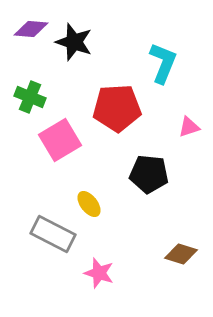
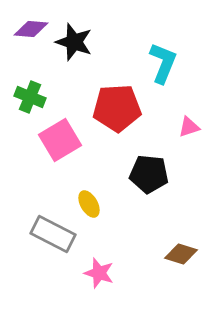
yellow ellipse: rotated 8 degrees clockwise
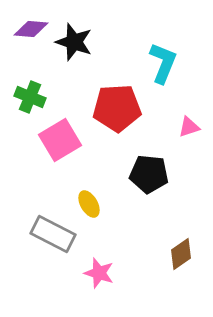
brown diamond: rotated 52 degrees counterclockwise
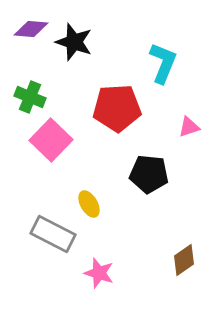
pink square: moved 9 px left; rotated 15 degrees counterclockwise
brown diamond: moved 3 px right, 6 px down
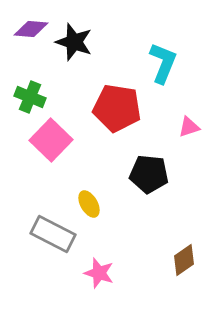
red pentagon: rotated 12 degrees clockwise
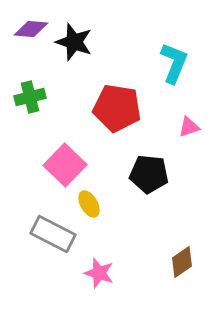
cyan L-shape: moved 11 px right
green cross: rotated 36 degrees counterclockwise
pink square: moved 14 px right, 25 px down
brown diamond: moved 2 px left, 2 px down
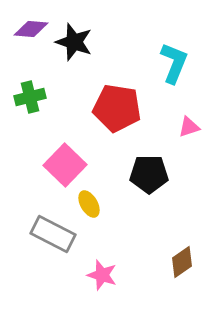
black pentagon: rotated 6 degrees counterclockwise
pink star: moved 3 px right, 2 px down
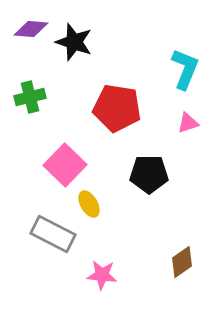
cyan L-shape: moved 11 px right, 6 px down
pink triangle: moved 1 px left, 4 px up
pink star: rotated 12 degrees counterclockwise
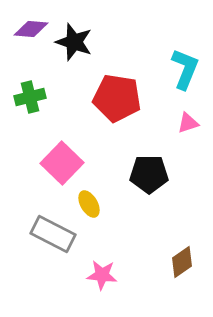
red pentagon: moved 10 px up
pink square: moved 3 px left, 2 px up
